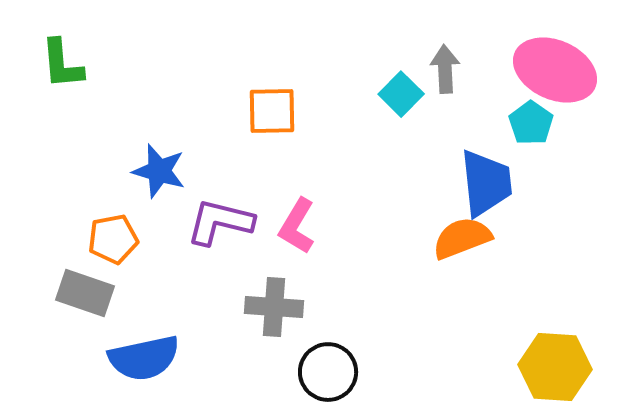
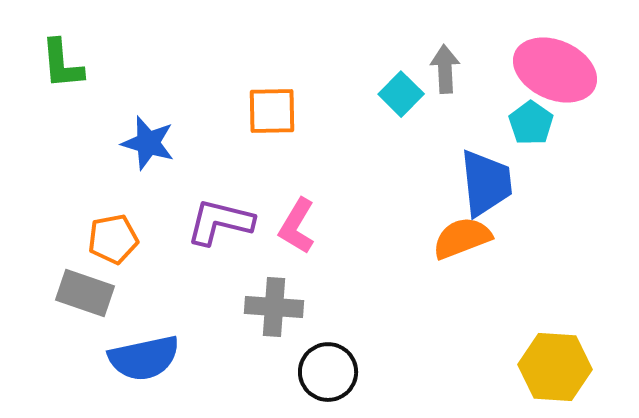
blue star: moved 11 px left, 28 px up
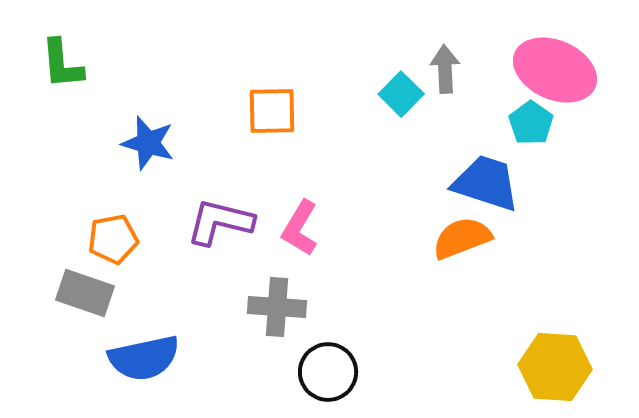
blue trapezoid: rotated 66 degrees counterclockwise
pink L-shape: moved 3 px right, 2 px down
gray cross: moved 3 px right
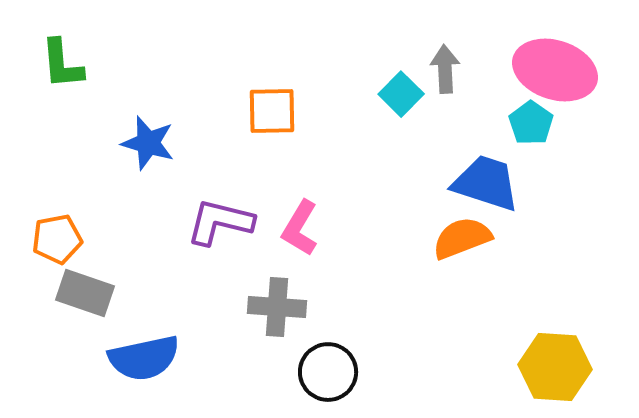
pink ellipse: rotated 6 degrees counterclockwise
orange pentagon: moved 56 px left
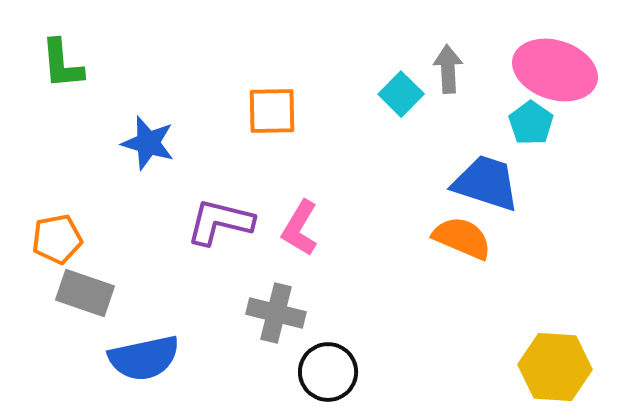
gray arrow: moved 3 px right
orange semicircle: rotated 44 degrees clockwise
gray cross: moved 1 px left, 6 px down; rotated 10 degrees clockwise
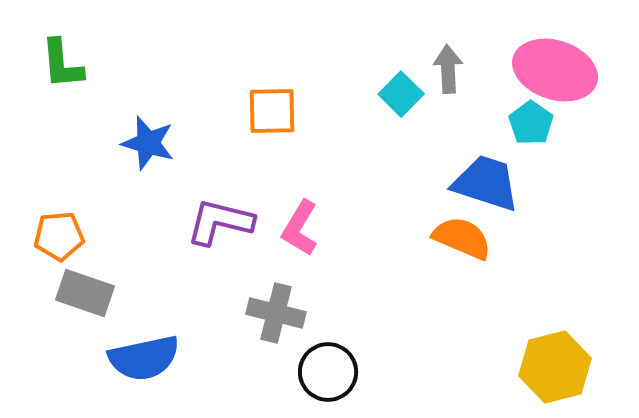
orange pentagon: moved 2 px right, 3 px up; rotated 6 degrees clockwise
yellow hexagon: rotated 18 degrees counterclockwise
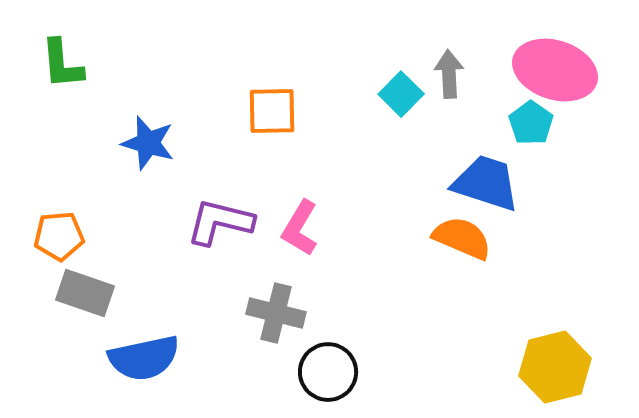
gray arrow: moved 1 px right, 5 px down
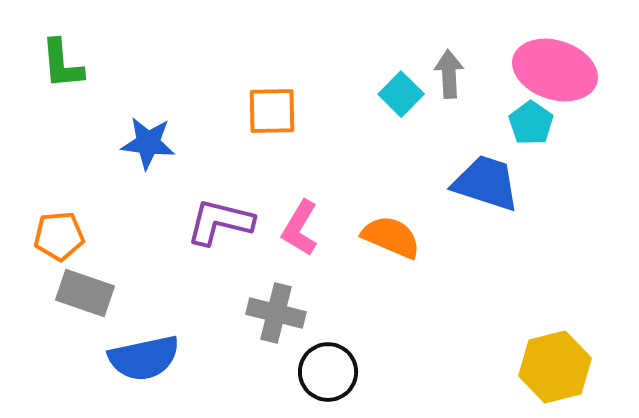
blue star: rotated 10 degrees counterclockwise
orange semicircle: moved 71 px left, 1 px up
